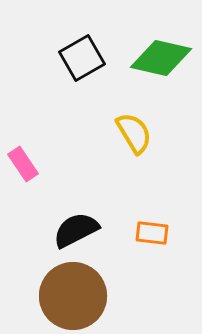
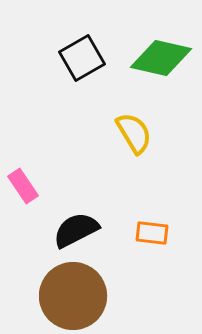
pink rectangle: moved 22 px down
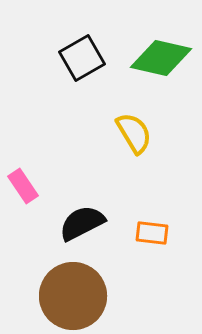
black semicircle: moved 6 px right, 7 px up
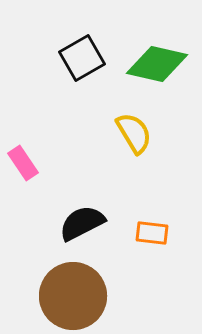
green diamond: moved 4 px left, 6 px down
pink rectangle: moved 23 px up
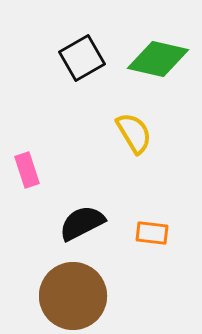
green diamond: moved 1 px right, 5 px up
pink rectangle: moved 4 px right, 7 px down; rotated 16 degrees clockwise
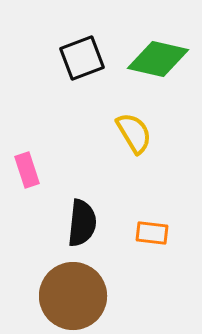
black square: rotated 9 degrees clockwise
black semicircle: rotated 123 degrees clockwise
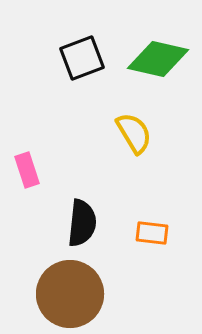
brown circle: moved 3 px left, 2 px up
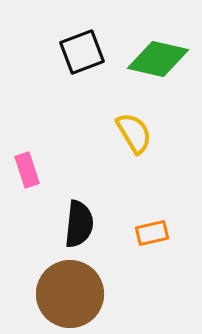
black square: moved 6 px up
black semicircle: moved 3 px left, 1 px down
orange rectangle: rotated 20 degrees counterclockwise
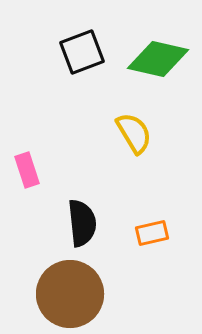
black semicircle: moved 3 px right, 1 px up; rotated 12 degrees counterclockwise
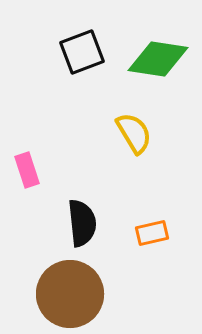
green diamond: rotated 4 degrees counterclockwise
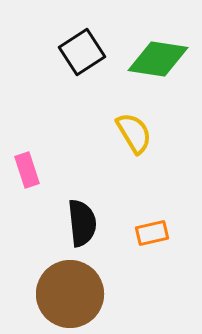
black square: rotated 12 degrees counterclockwise
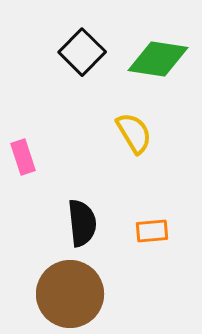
black square: rotated 12 degrees counterclockwise
pink rectangle: moved 4 px left, 13 px up
orange rectangle: moved 2 px up; rotated 8 degrees clockwise
